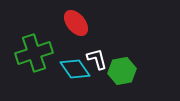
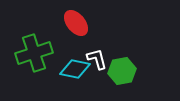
cyan diamond: rotated 44 degrees counterclockwise
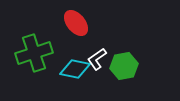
white L-shape: rotated 110 degrees counterclockwise
green hexagon: moved 2 px right, 5 px up
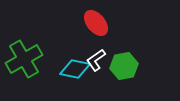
red ellipse: moved 20 px right
green cross: moved 10 px left, 6 px down; rotated 12 degrees counterclockwise
white L-shape: moved 1 px left, 1 px down
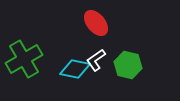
green hexagon: moved 4 px right, 1 px up; rotated 24 degrees clockwise
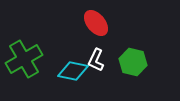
white L-shape: rotated 30 degrees counterclockwise
green hexagon: moved 5 px right, 3 px up
cyan diamond: moved 2 px left, 2 px down
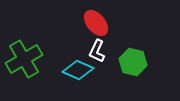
white L-shape: moved 1 px right, 9 px up
cyan diamond: moved 5 px right, 1 px up; rotated 12 degrees clockwise
